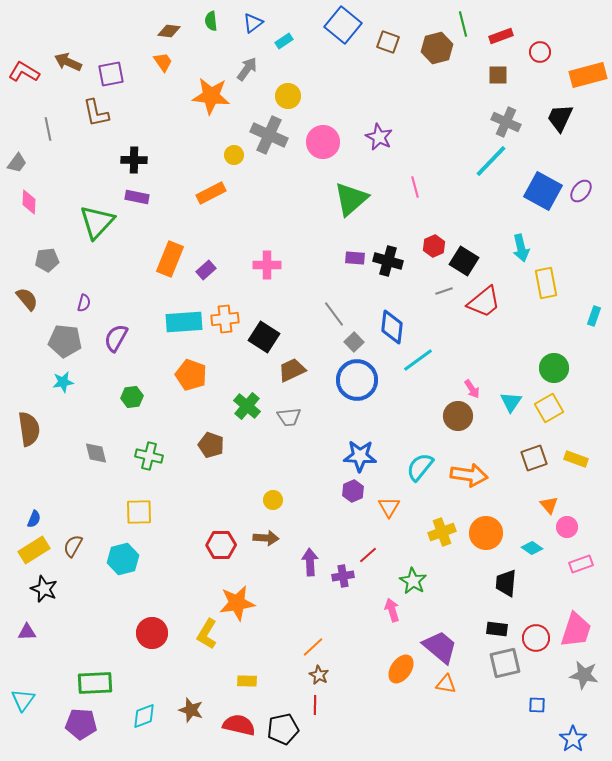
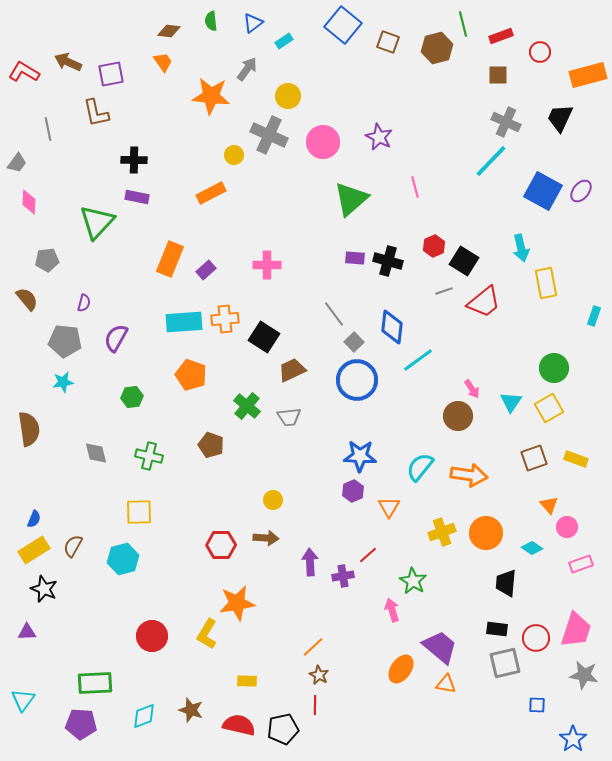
red circle at (152, 633): moved 3 px down
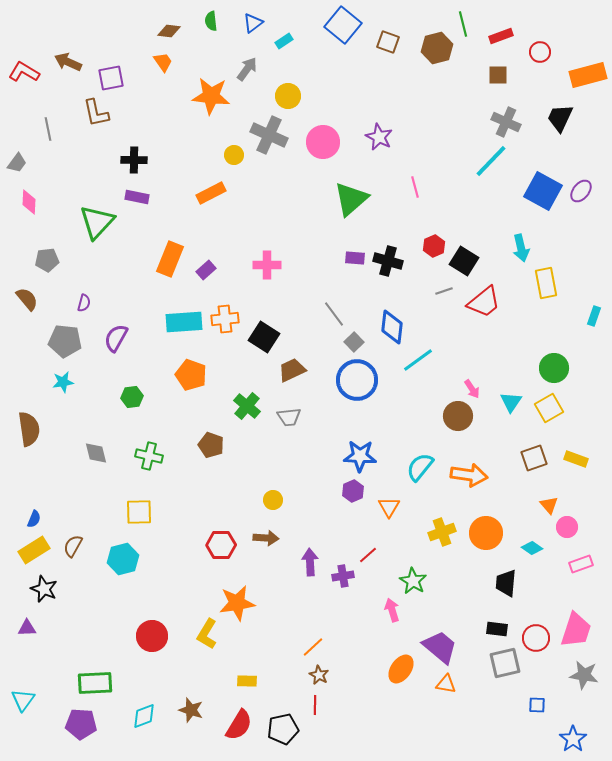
purple square at (111, 74): moved 4 px down
purple triangle at (27, 632): moved 4 px up
red semicircle at (239, 725): rotated 108 degrees clockwise
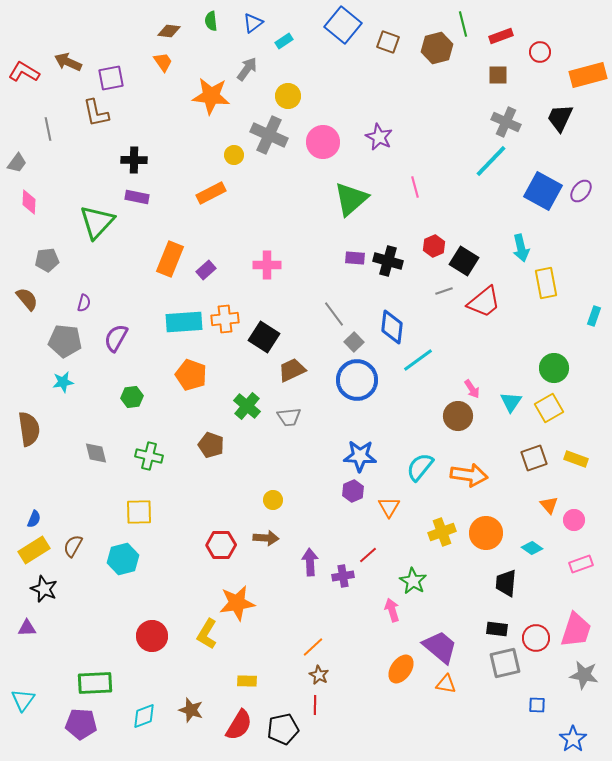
pink circle at (567, 527): moved 7 px right, 7 px up
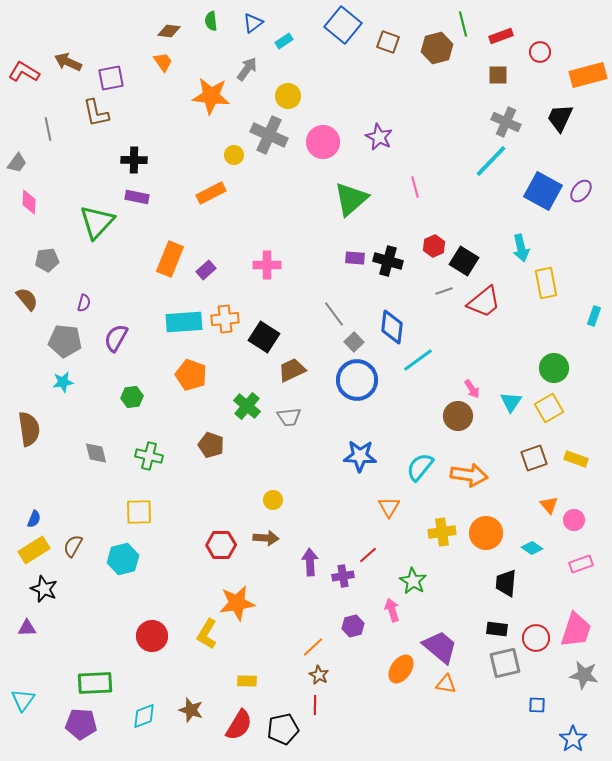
purple hexagon at (353, 491): moved 135 px down; rotated 10 degrees clockwise
yellow cross at (442, 532): rotated 12 degrees clockwise
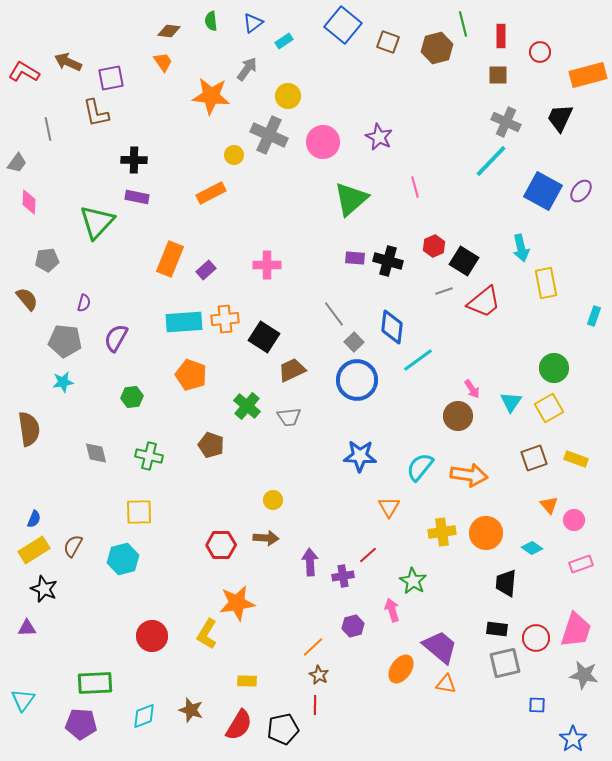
red rectangle at (501, 36): rotated 70 degrees counterclockwise
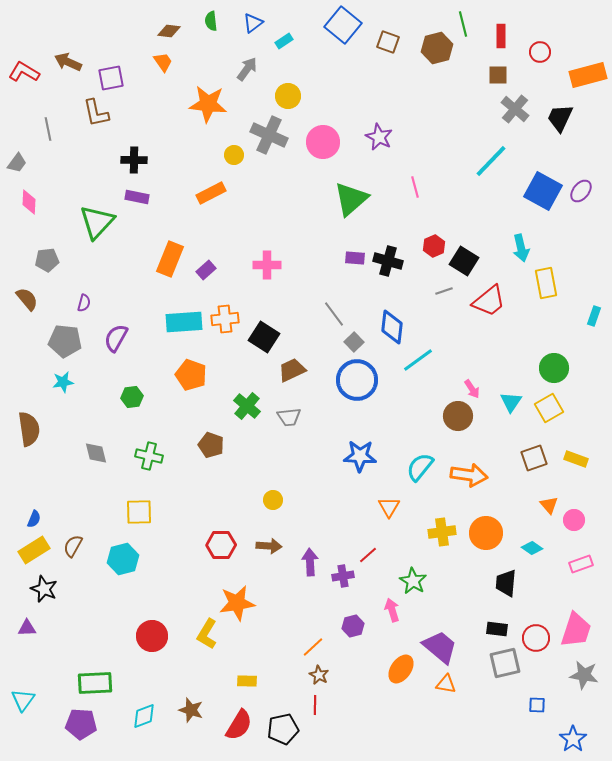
orange star at (211, 96): moved 3 px left, 8 px down
gray cross at (506, 122): moved 9 px right, 13 px up; rotated 16 degrees clockwise
red trapezoid at (484, 302): moved 5 px right, 1 px up
brown arrow at (266, 538): moved 3 px right, 8 px down
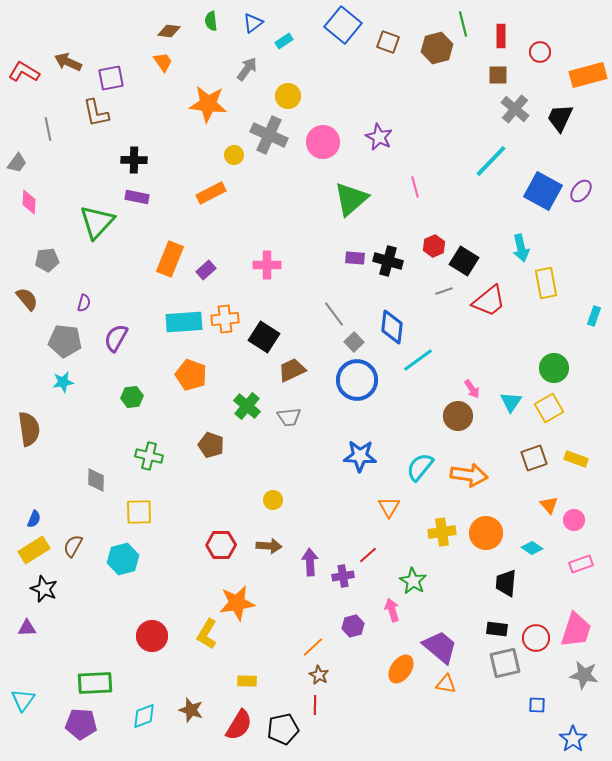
gray diamond at (96, 453): moved 27 px down; rotated 15 degrees clockwise
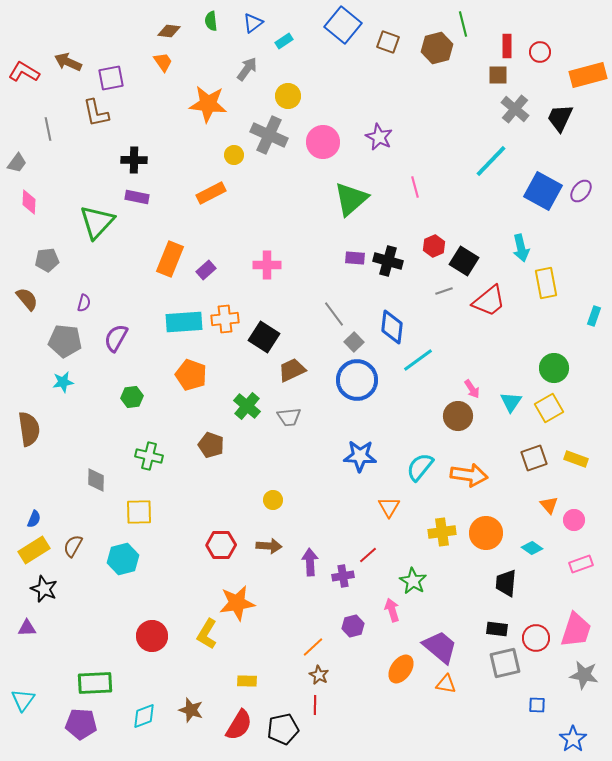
red rectangle at (501, 36): moved 6 px right, 10 px down
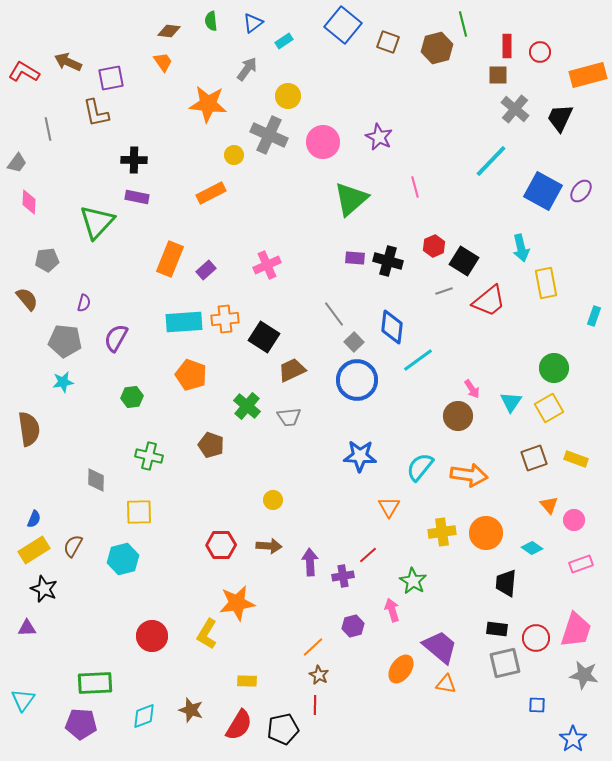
pink cross at (267, 265): rotated 24 degrees counterclockwise
